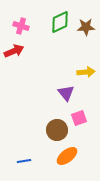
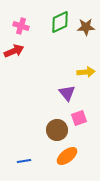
purple triangle: moved 1 px right
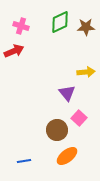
pink square: rotated 28 degrees counterclockwise
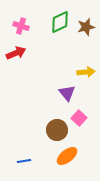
brown star: rotated 12 degrees counterclockwise
red arrow: moved 2 px right, 2 px down
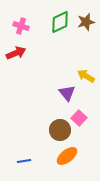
brown star: moved 5 px up
yellow arrow: moved 4 px down; rotated 144 degrees counterclockwise
brown circle: moved 3 px right
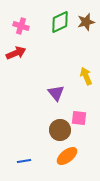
yellow arrow: rotated 36 degrees clockwise
purple triangle: moved 11 px left
pink square: rotated 35 degrees counterclockwise
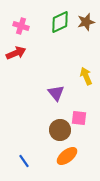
blue line: rotated 64 degrees clockwise
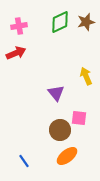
pink cross: moved 2 px left; rotated 28 degrees counterclockwise
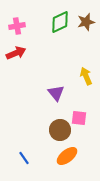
pink cross: moved 2 px left
blue line: moved 3 px up
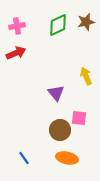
green diamond: moved 2 px left, 3 px down
orange ellipse: moved 2 px down; rotated 50 degrees clockwise
